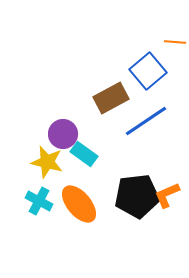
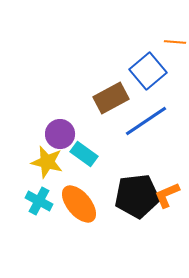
purple circle: moved 3 px left
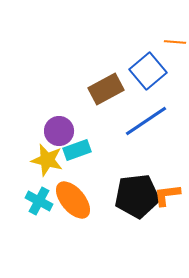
brown rectangle: moved 5 px left, 9 px up
purple circle: moved 1 px left, 3 px up
cyan rectangle: moved 7 px left, 4 px up; rotated 56 degrees counterclockwise
yellow star: moved 2 px up
orange L-shape: rotated 16 degrees clockwise
orange ellipse: moved 6 px left, 4 px up
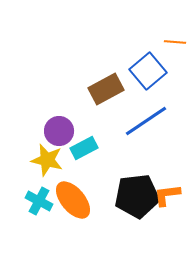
cyan rectangle: moved 7 px right, 2 px up; rotated 8 degrees counterclockwise
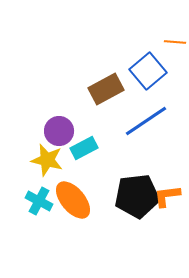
orange L-shape: moved 1 px down
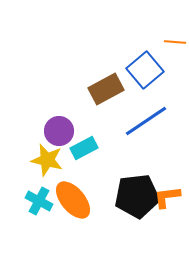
blue square: moved 3 px left, 1 px up
orange L-shape: moved 1 px down
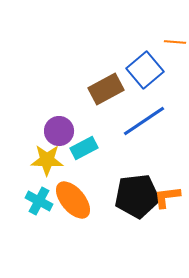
blue line: moved 2 px left
yellow star: rotated 12 degrees counterclockwise
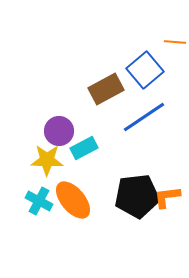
blue line: moved 4 px up
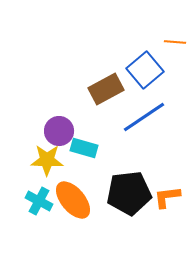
cyan rectangle: rotated 44 degrees clockwise
black pentagon: moved 8 px left, 3 px up
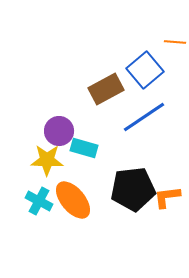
black pentagon: moved 4 px right, 4 px up
